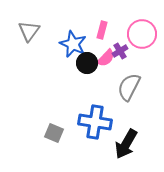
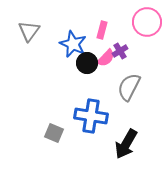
pink circle: moved 5 px right, 12 px up
blue cross: moved 4 px left, 6 px up
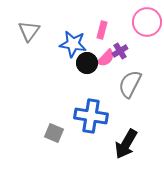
blue star: rotated 16 degrees counterclockwise
gray semicircle: moved 1 px right, 3 px up
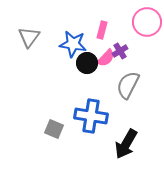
gray triangle: moved 6 px down
gray semicircle: moved 2 px left, 1 px down
gray square: moved 4 px up
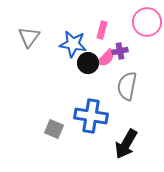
purple cross: rotated 21 degrees clockwise
black circle: moved 1 px right
gray semicircle: moved 1 px left, 1 px down; rotated 16 degrees counterclockwise
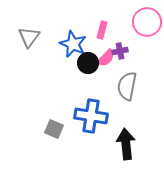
blue star: rotated 16 degrees clockwise
black arrow: rotated 144 degrees clockwise
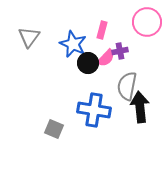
blue cross: moved 3 px right, 6 px up
black arrow: moved 14 px right, 37 px up
